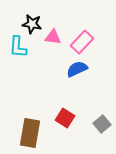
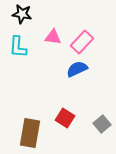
black star: moved 10 px left, 10 px up
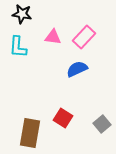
pink rectangle: moved 2 px right, 5 px up
red square: moved 2 px left
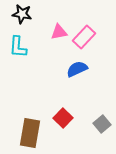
pink triangle: moved 6 px right, 5 px up; rotated 18 degrees counterclockwise
red square: rotated 12 degrees clockwise
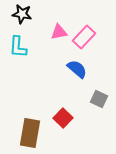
blue semicircle: rotated 65 degrees clockwise
gray square: moved 3 px left, 25 px up; rotated 24 degrees counterclockwise
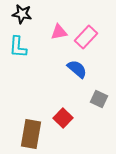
pink rectangle: moved 2 px right
brown rectangle: moved 1 px right, 1 px down
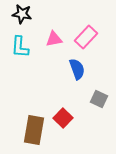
pink triangle: moved 5 px left, 7 px down
cyan L-shape: moved 2 px right
blue semicircle: rotated 30 degrees clockwise
brown rectangle: moved 3 px right, 4 px up
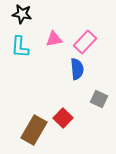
pink rectangle: moved 1 px left, 5 px down
blue semicircle: rotated 15 degrees clockwise
brown rectangle: rotated 20 degrees clockwise
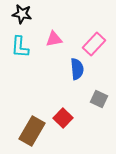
pink rectangle: moved 9 px right, 2 px down
brown rectangle: moved 2 px left, 1 px down
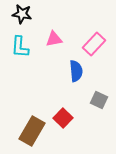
blue semicircle: moved 1 px left, 2 px down
gray square: moved 1 px down
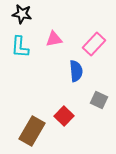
red square: moved 1 px right, 2 px up
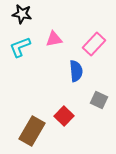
cyan L-shape: rotated 65 degrees clockwise
